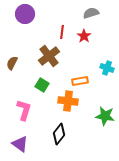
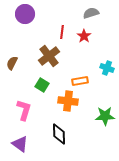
green star: rotated 12 degrees counterclockwise
black diamond: rotated 40 degrees counterclockwise
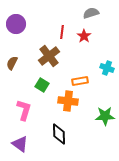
purple circle: moved 9 px left, 10 px down
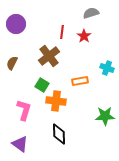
orange cross: moved 12 px left
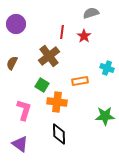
orange cross: moved 1 px right, 1 px down
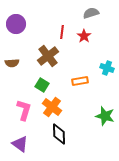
brown cross: moved 1 px left
brown semicircle: rotated 120 degrees counterclockwise
orange cross: moved 5 px left, 5 px down; rotated 30 degrees clockwise
green star: rotated 18 degrees clockwise
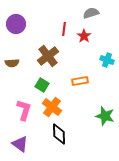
red line: moved 2 px right, 3 px up
cyan cross: moved 8 px up
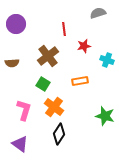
gray semicircle: moved 7 px right
red line: rotated 16 degrees counterclockwise
red star: moved 10 px down; rotated 24 degrees clockwise
green square: moved 1 px right, 1 px up
orange cross: moved 2 px right
black diamond: rotated 35 degrees clockwise
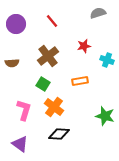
red line: moved 12 px left, 8 px up; rotated 32 degrees counterclockwise
black diamond: rotated 60 degrees clockwise
